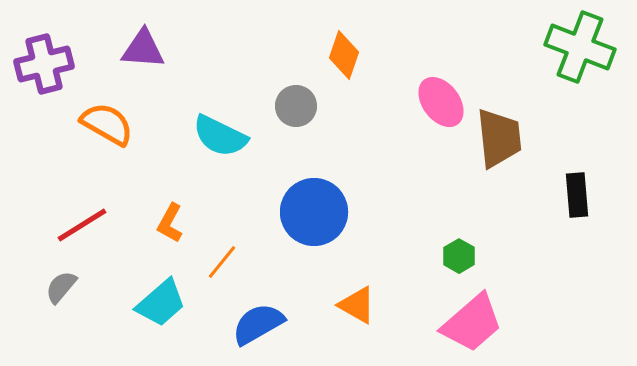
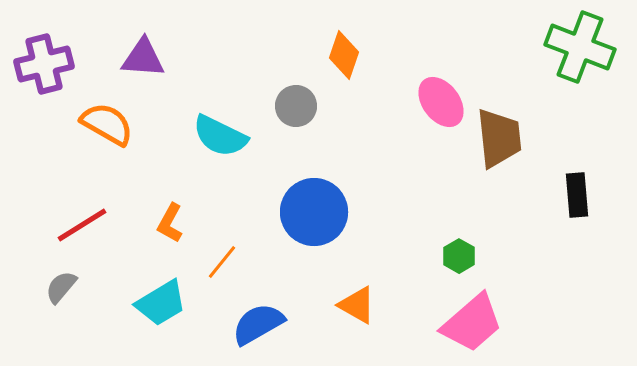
purple triangle: moved 9 px down
cyan trapezoid: rotated 10 degrees clockwise
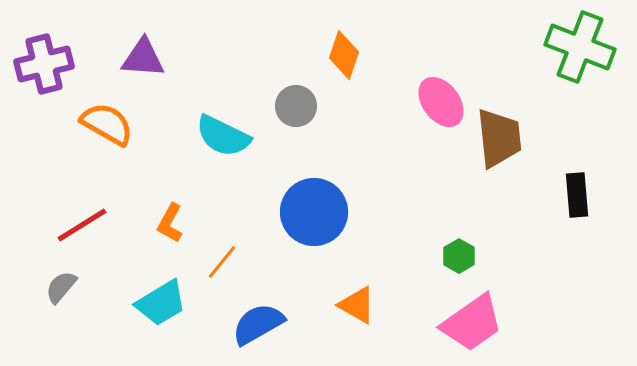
cyan semicircle: moved 3 px right
pink trapezoid: rotated 6 degrees clockwise
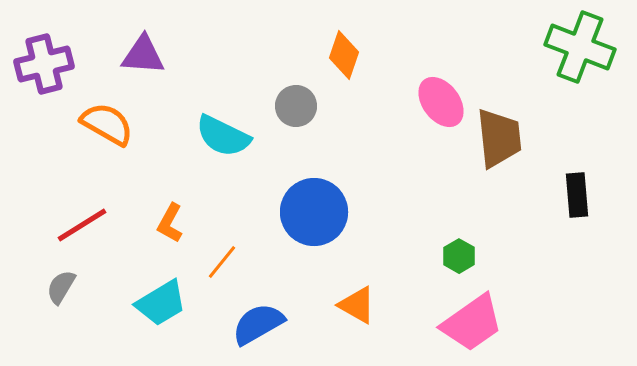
purple triangle: moved 3 px up
gray semicircle: rotated 9 degrees counterclockwise
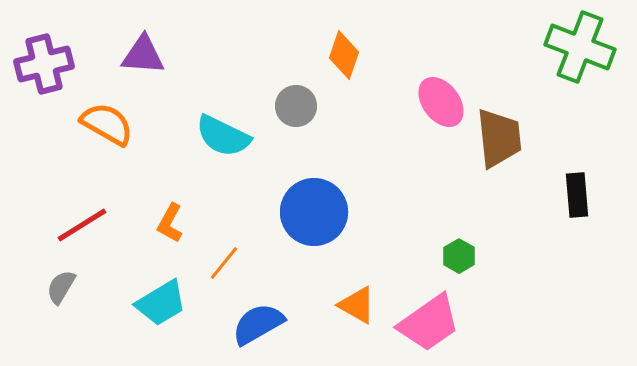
orange line: moved 2 px right, 1 px down
pink trapezoid: moved 43 px left
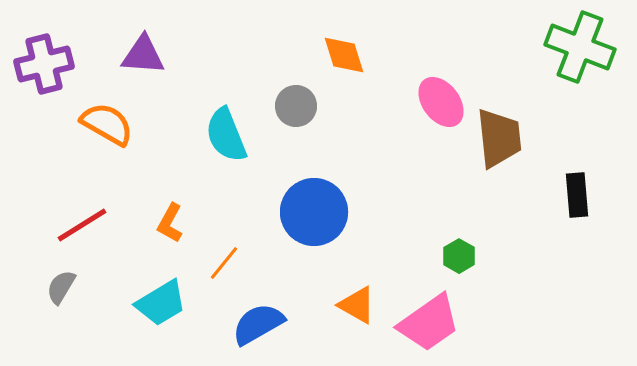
orange diamond: rotated 36 degrees counterclockwise
cyan semicircle: moved 3 px right, 1 px up; rotated 42 degrees clockwise
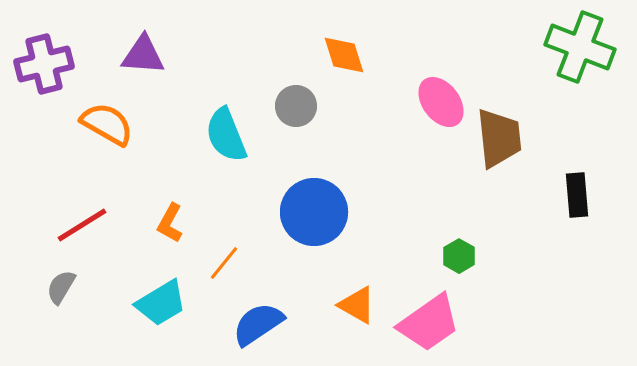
blue semicircle: rotated 4 degrees counterclockwise
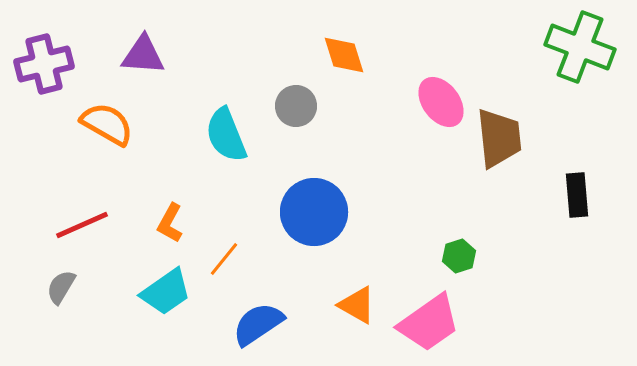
red line: rotated 8 degrees clockwise
green hexagon: rotated 12 degrees clockwise
orange line: moved 4 px up
cyan trapezoid: moved 5 px right, 11 px up; rotated 4 degrees counterclockwise
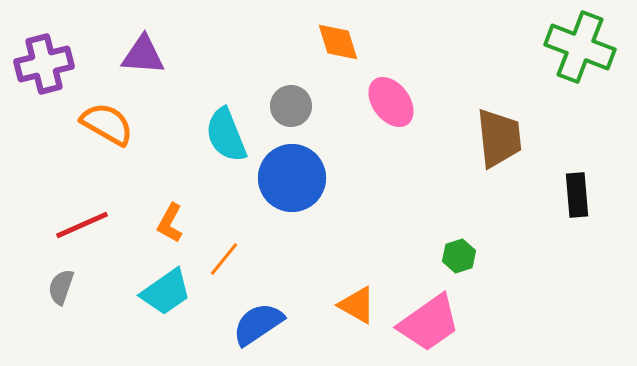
orange diamond: moved 6 px left, 13 px up
pink ellipse: moved 50 px left
gray circle: moved 5 px left
blue circle: moved 22 px left, 34 px up
gray semicircle: rotated 12 degrees counterclockwise
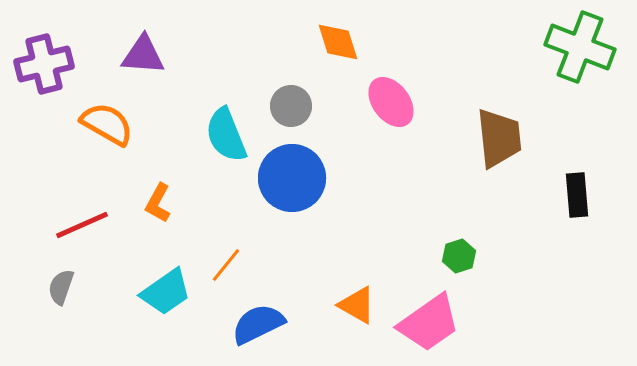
orange L-shape: moved 12 px left, 20 px up
orange line: moved 2 px right, 6 px down
blue semicircle: rotated 8 degrees clockwise
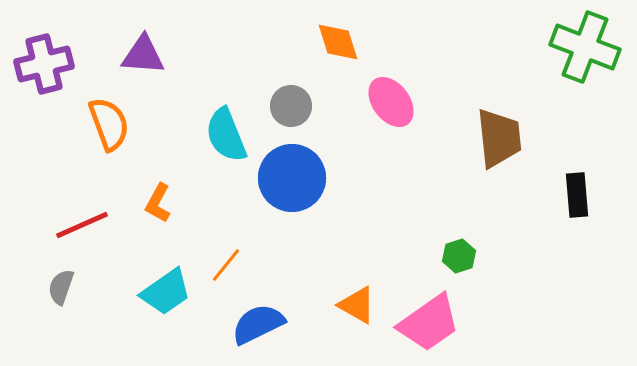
green cross: moved 5 px right
orange semicircle: moved 2 px right; rotated 40 degrees clockwise
